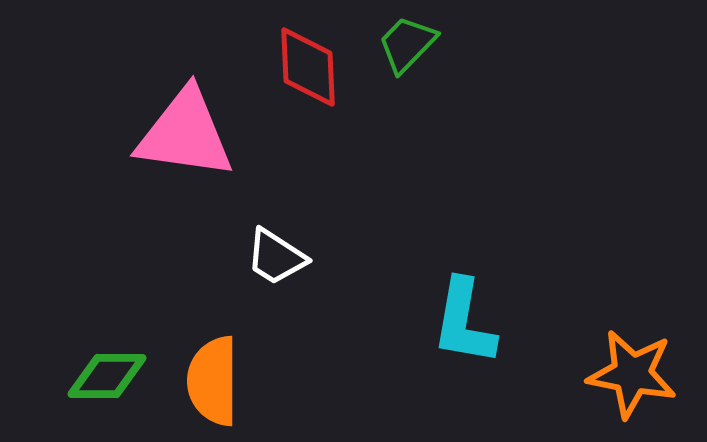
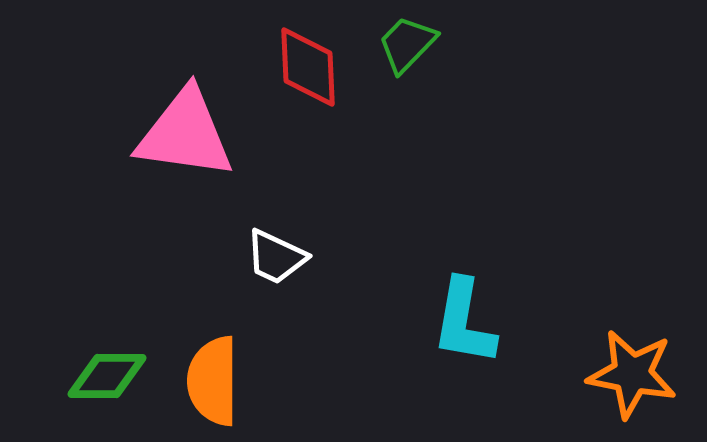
white trapezoid: rotated 8 degrees counterclockwise
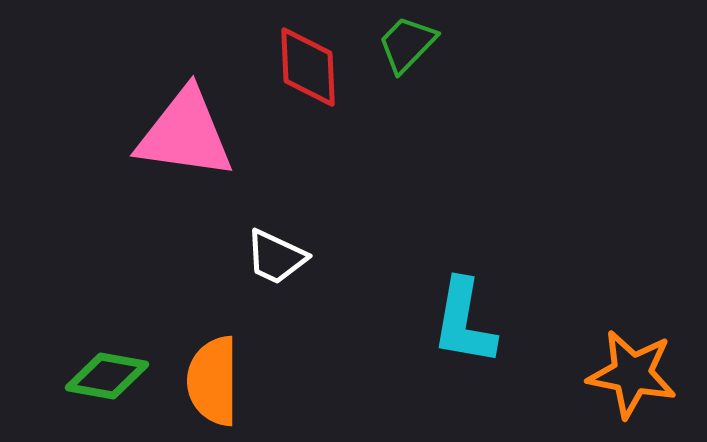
green diamond: rotated 10 degrees clockwise
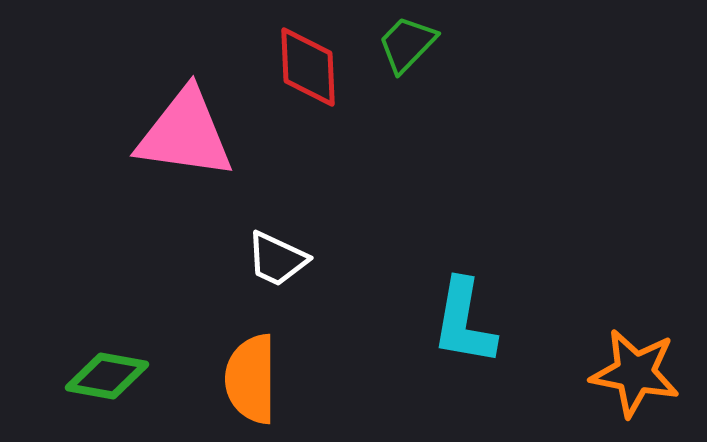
white trapezoid: moved 1 px right, 2 px down
orange star: moved 3 px right, 1 px up
orange semicircle: moved 38 px right, 2 px up
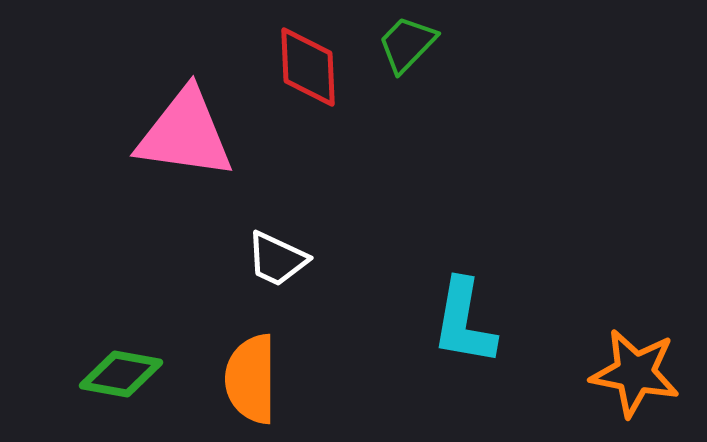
green diamond: moved 14 px right, 2 px up
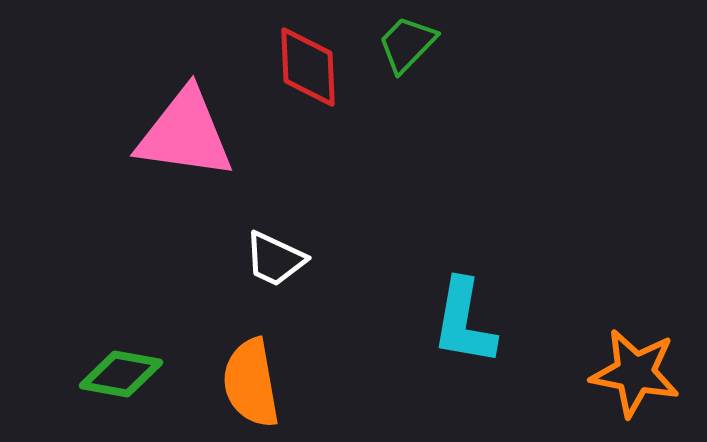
white trapezoid: moved 2 px left
orange semicircle: moved 4 px down; rotated 10 degrees counterclockwise
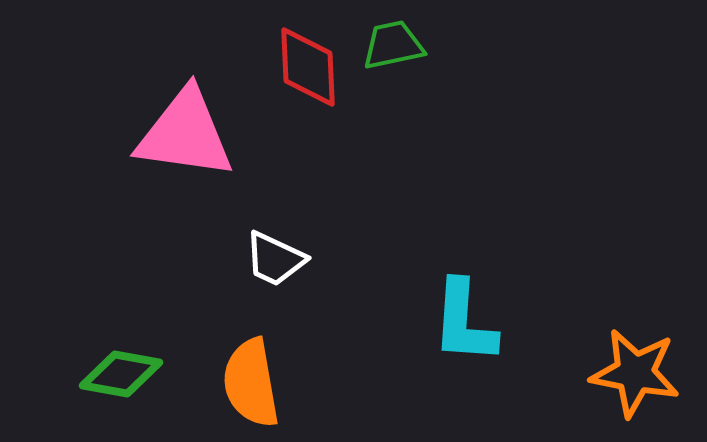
green trapezoid: moved 14 px left, 1 px down; rotated 34 degrees clockwise
cyan L-shape: rotated 6 degrees counterclockwise
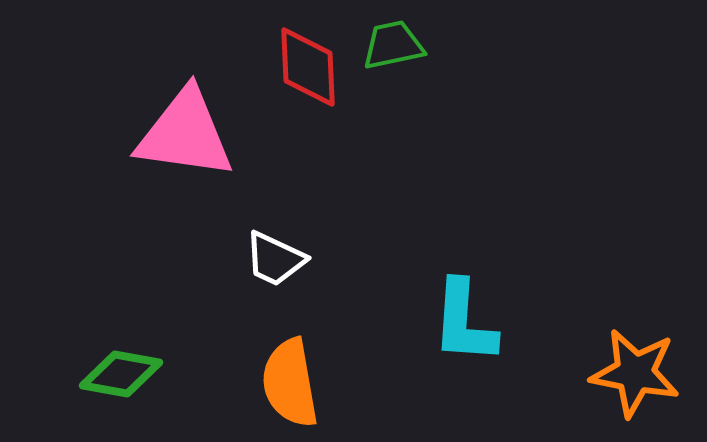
orange semicircle: moved 39 px right
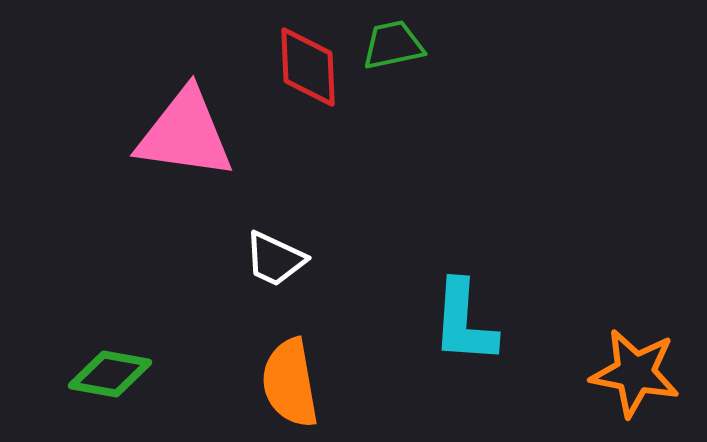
green diamond: moved 11 px left
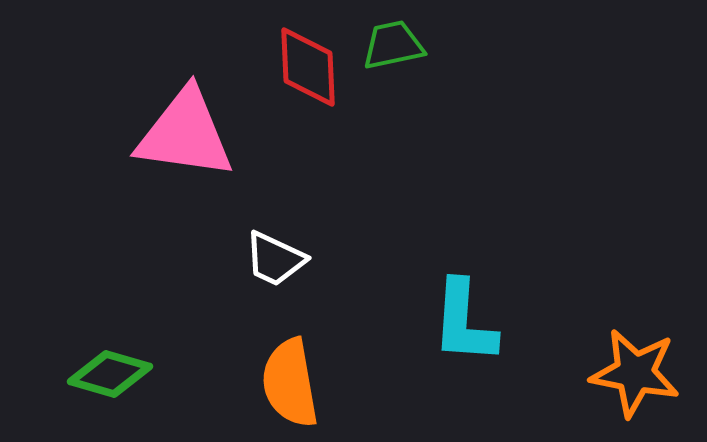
green diamond: rotated 6 degrees clockwise
